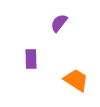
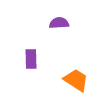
purple semicircle: rotated 48 degrees clockwise
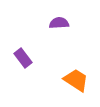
purple rectangle: moved 8 px left, 1 px up; rotated 36 degrees counterclockwise
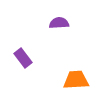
orange trapezoid: rotated 36 degrees counterclockwise
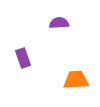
purple rectangle: rotated 18 degrees clockwise
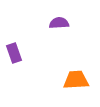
purple rectangle: moved 9 px left, 5 px up
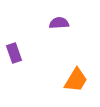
orange trapezoid: rotated 124 degrees clockwise
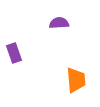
orange trapezoid: rotated 36 degrees counterclockwise
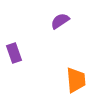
purple semicircle: moved 1 px right, 2 px up; rotated 30 degrees counterclockwise
